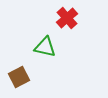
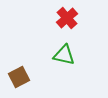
green triangle: moved 19 px right, 8 px down
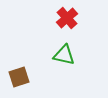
brown square: rotated 10 degrees clockwise
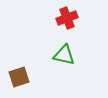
red cross: rotated 20 degrees clockwise
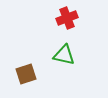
brown square: moved 7 px right, 3 px up
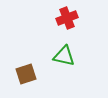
green triangle: moved 1 px down
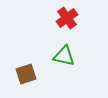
red cross: rotated 15 degrees counterclockwise
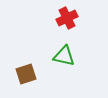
red cross: rotated 10 degrees clockwise
